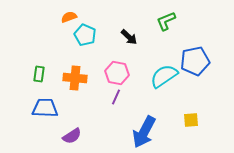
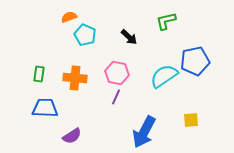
green L-shape: rotated 10 degrees clockwise
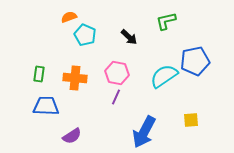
blue trapezoid: moved 1 px right, 2 px up
